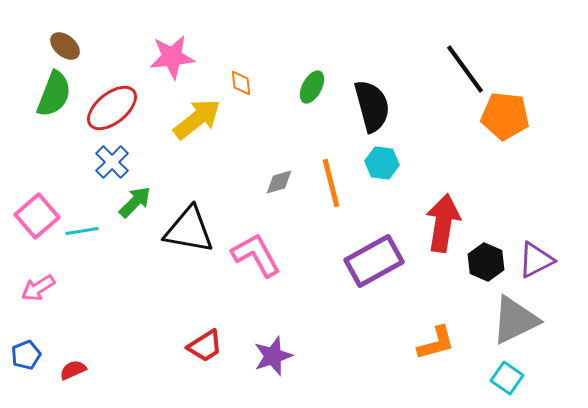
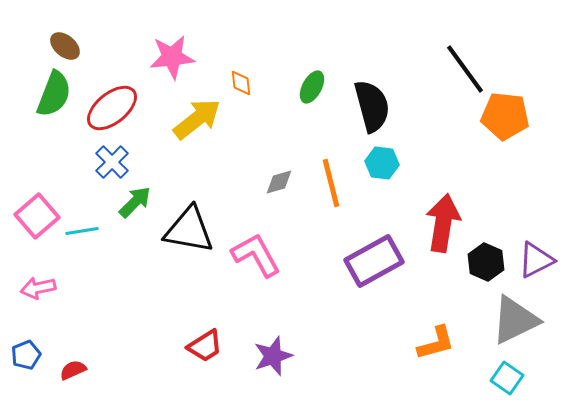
pink arrow: rotated 20 degrees clockwise
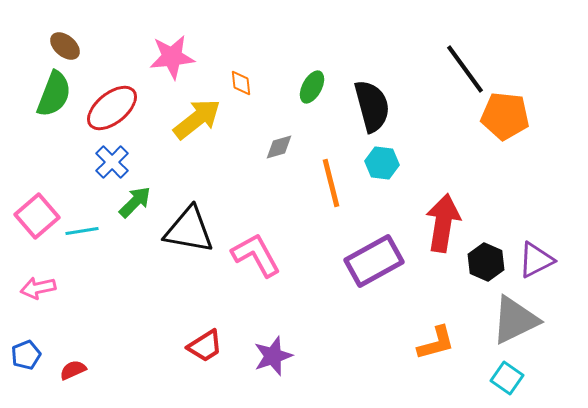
gray diamond: moved 35 px up
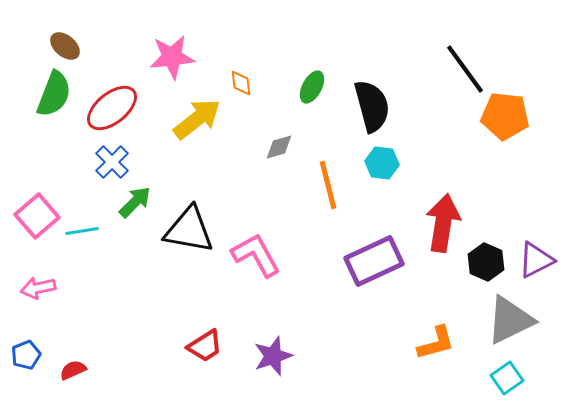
orange line: moved 3 px left, 2 px down
purple rectangle: rotated 4 degrees clockwise
gray triangle: moved 5 px left
cyan square: rotated 20 degrees clockwise
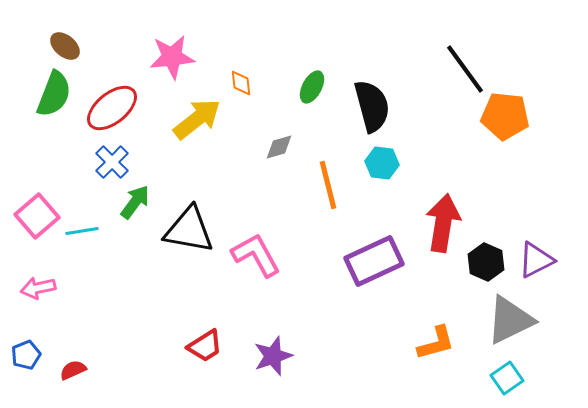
green arrow: rotated 9 degrees counterclockwise
